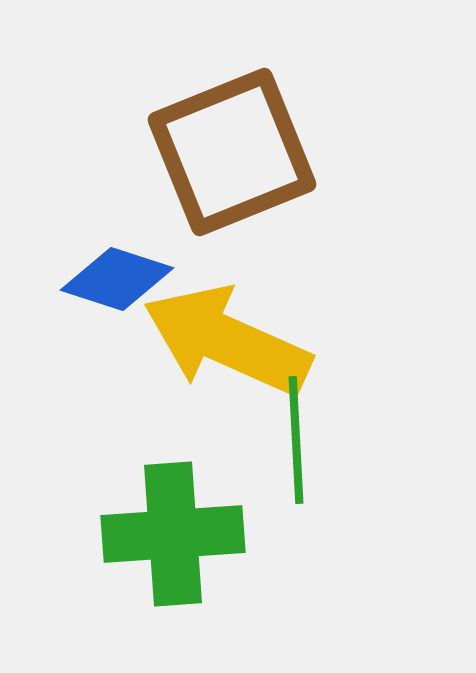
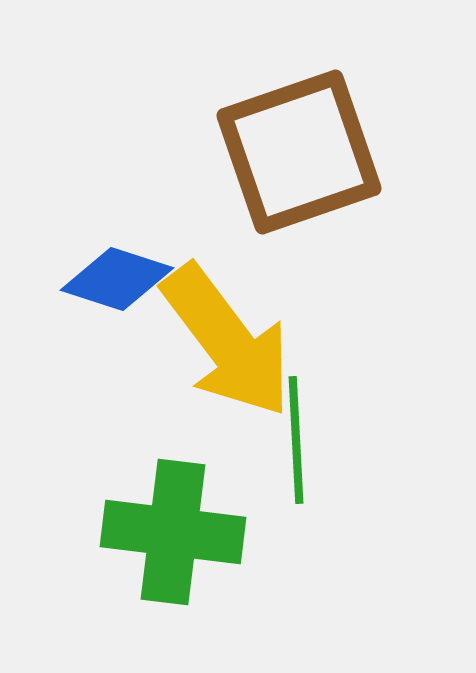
brown square: moved 67 px right; rotated 3 degrees clockwise
yellow arrow: rotated 151 degrees counterclockwise
green cross: moved 2 px up; rotated 11 degrees clockwise
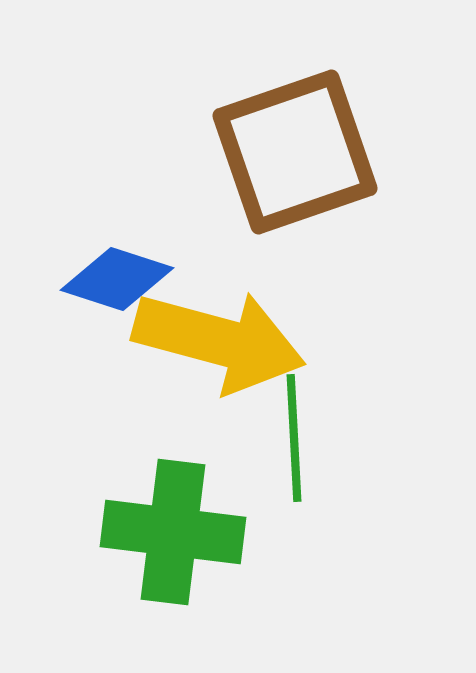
brown square: moved 4 px left
yellow arrow: moved 8 px left; rotated 38 degrees counterclockwise
green line: moved 2 px left, 2 px up
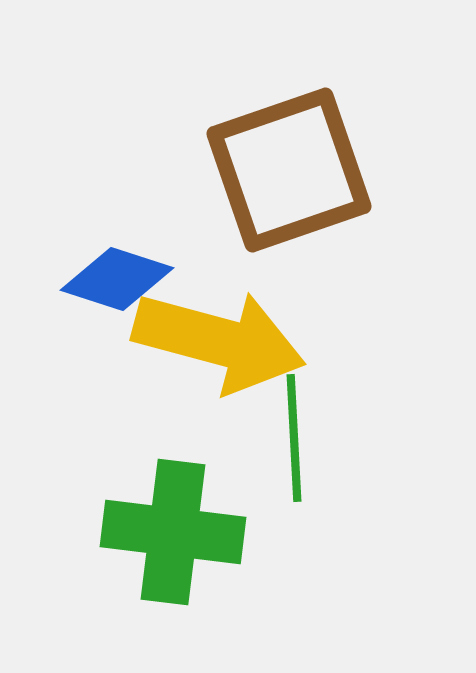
brown square: moved 6 px left, 18 px down
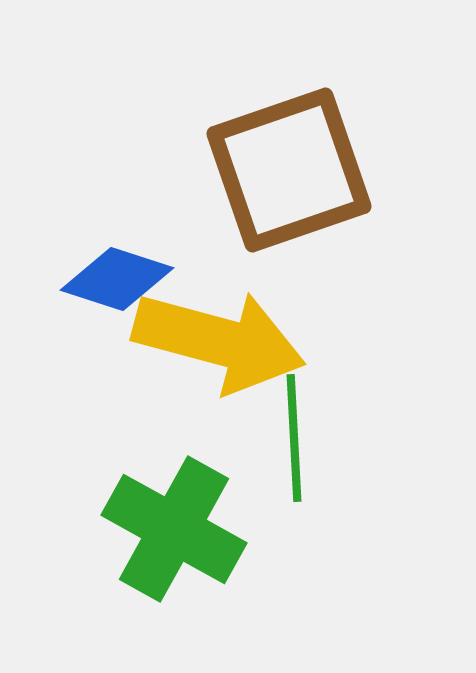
green cross: moved 1 px right, 3 px up; rotated 22 degrees clockwise
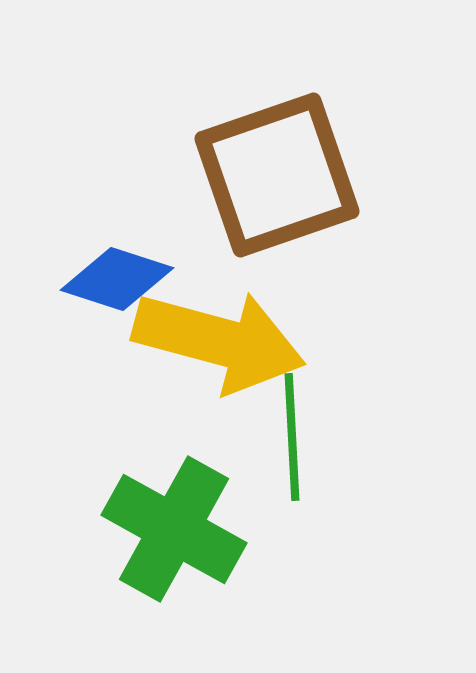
brown square: moved 12 px left, 5 px down
green line: moved 2 px left, 1 px up
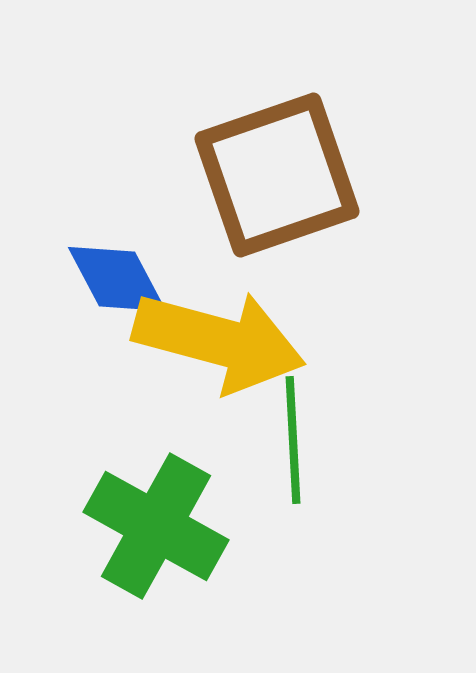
blue diamond: rotated 44 degrees clockwise
green line: moved 1 px right, 3 px down
green cross: moved 18 px left, 3 px up
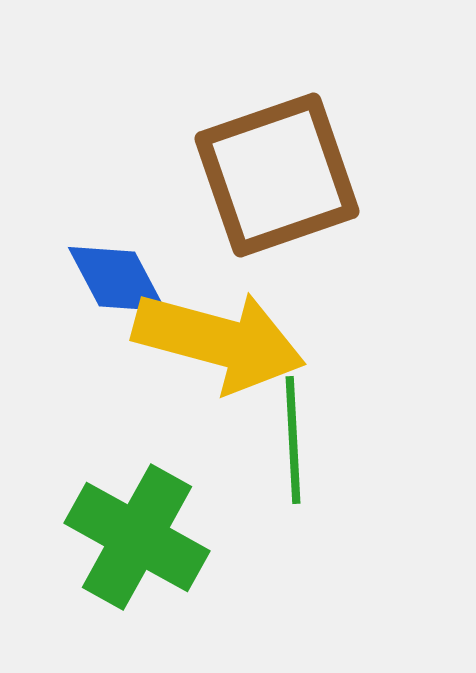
green cross: moved 19 px left, 11 px down
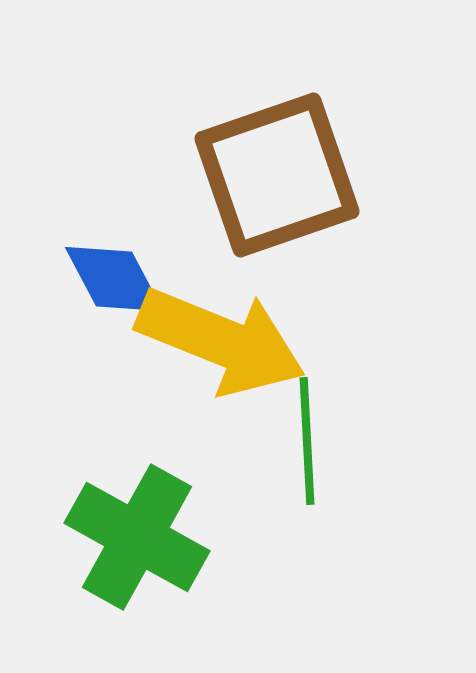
blue diamond: moved 3 px left
yellow arrow: moved 2 px right; rotated 7 degrees clockwise
green line: moved 14 px right, 1 px down
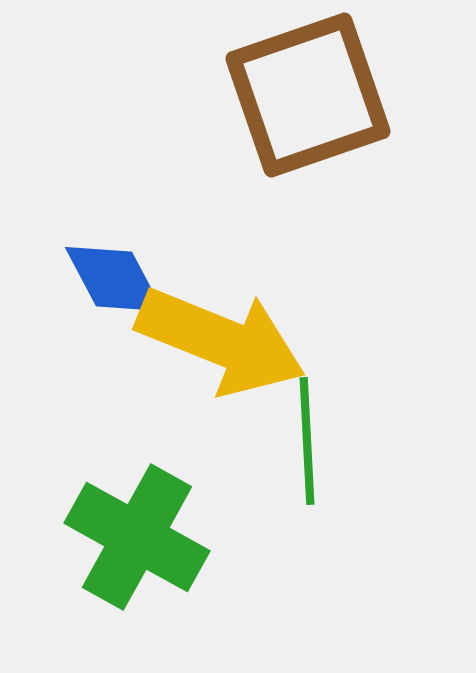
brown square: moved 31 px right, 80 px up
